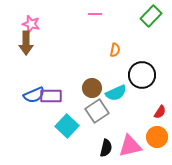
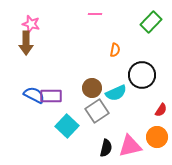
green rectangle: moved 6 px down
blue semicircle: rotated 130 degrees counterclockwise
red semicircle: moved 1 px right, 2 px up
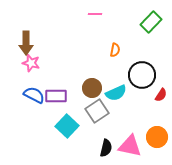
pink star: moved 39 px down
purple rectangle: moved 5 px right
red semicircle: moved 15 px up
pink triangle: rotated 25 degrees clockwise
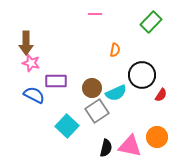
purple rectangle: moved 15 px up
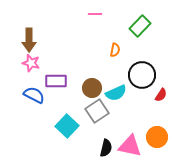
green rectangle: moved 11 px left, 4 px down
brown arrow: moved 3 px right, 3 px up
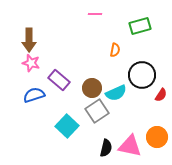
green rectangle: rotated 30 degrees clockwise
purple rectangle: moved 3 px right, 1 px up; rotated 40 degrees clockwise
blue semicircle: rotated 45 degrees counterclockwise
